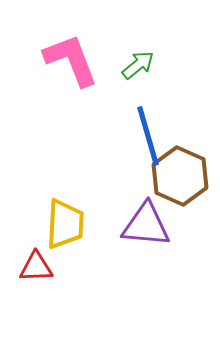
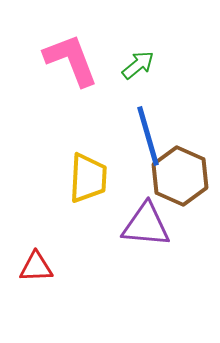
yellow trapezoid: moved 23 px right, 46 px up
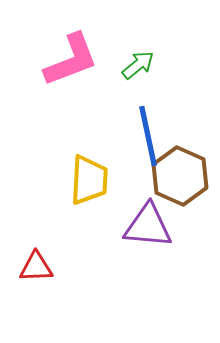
pink L-shape: rotated 90 degrees clockwise
blue line: rotated 4 degrees clockwise
yellow trapezoid: moved 1 px right, 2 px down
purple triangle: moved 2 px right, 1 px down
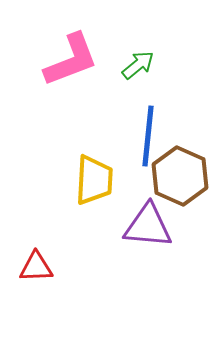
blue line: rotated 18 degrees clockwise
yellow trapezoid: moved 5 px right
